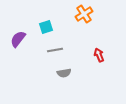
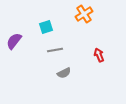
purple semicircle: moved 4 px left, 2 px down
gray semicircle: rotated 16 degrees counterclockwise
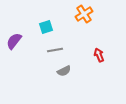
gray semicircle: moved 2 px up
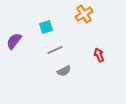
gray line: rotated 14 degrees counterclockwise
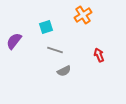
orange cross: moved 1 px left, 1 px down
gray line: rotated 42 degrees clockwise
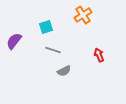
gray line: moved 2 px left
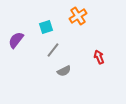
orange cross: moved 5 px left, 1 px down
purple semicircle: moved 2 px right, 1 px up
gray line: rotated 70 degrees counterclockwise
red arrow: moved 2 px down
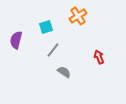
purple semicircle: rotated 24 degrees counterclockwise
gray semicircle: moved 1 px down; rotated 120 degrees counterclockwise
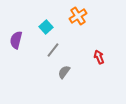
cyan square: rotated 24 degrees counterclockwise
gray semicircle: rotated 88 degrees counterclockwise
